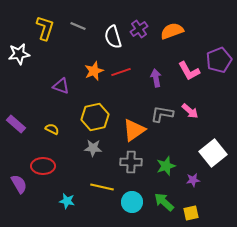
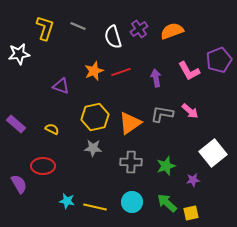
orange triangle: moved 4 px left, 7 px up
yellow line: moved 7 px left, 20 px down
green arrow: moved 3 px right, 1 px down
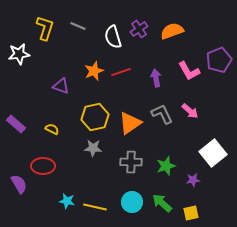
gray L-shape: rotated 55 degrees clockwise
green arrow: moved 5 px left
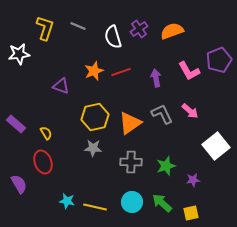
yellow semicircle: moved 6 px left, 4 px down; rotated 32 degrees clockwise
white square: moved 3 px right, 7 px up
red ellipse: moved 4 px up; rotated 70 degrees clockwise
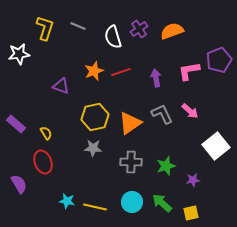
pink L-shape: rotated 110 degrees clockwise
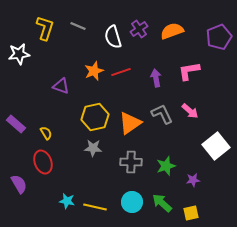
purple pentagon: moved 23 px up
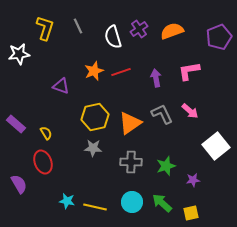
gray line: rotated 42 degrees clockwise
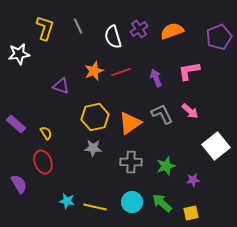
purple arrow: rotated 12 degrees counterclockwise
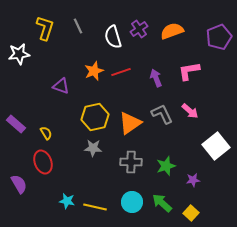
yellow square: rotated 35 degrees counterclockwise
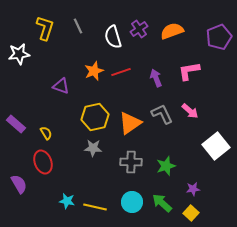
purple star: moved 9 px down
